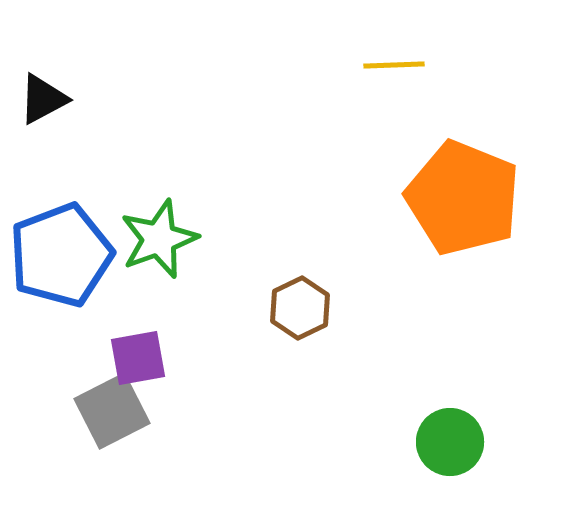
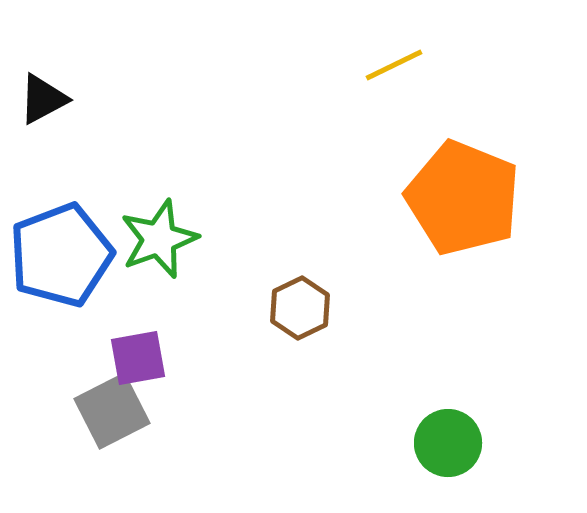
yellow line: rotated 24 degrees counterclockwise
green circle: moved 2 px left, 1 px down
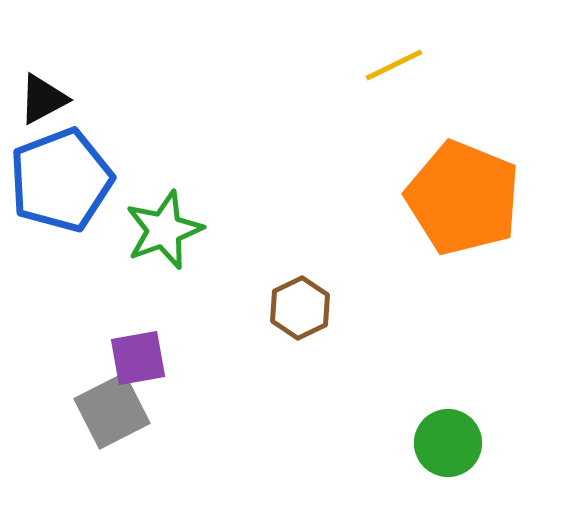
green star: moved 5 px right, 9 px up
blue pentagon: moved 75 px up
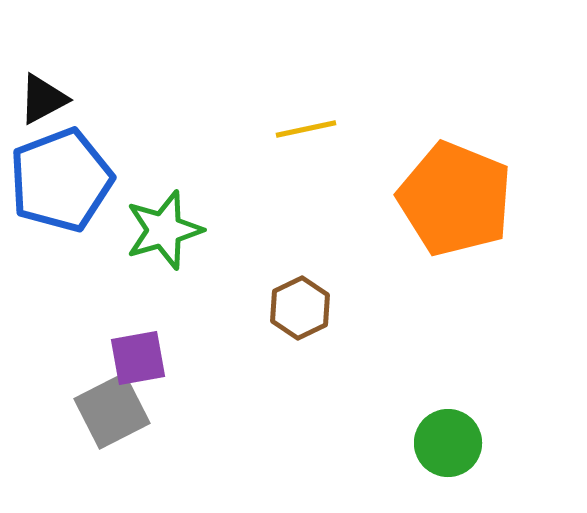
yellow line: moved 88 px left, 64 px down; rotated 14 degrees clockwise
orange pentagon: moved 8 px left, 1 px down
green star: rotated 4 degrees clockwise
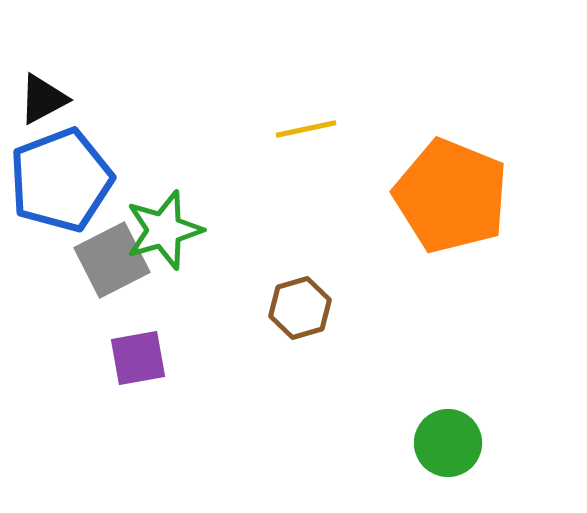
orange pentagon: moved 4 px left, 3 px up
brown hexagon: rotated 10 degrees clockwise
gray square: moved 151 px up
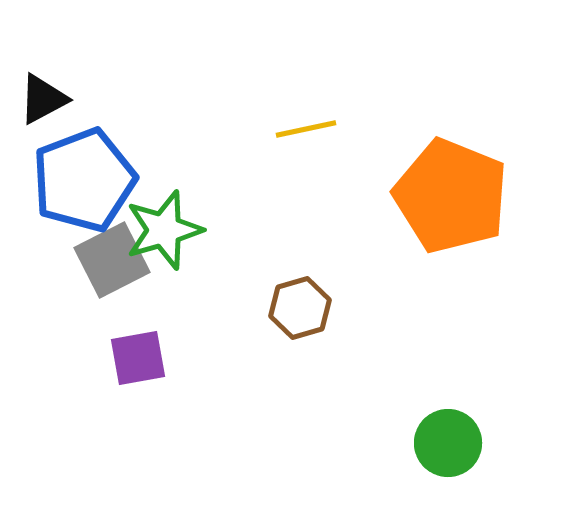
blue pentagon: moved 23 px right
